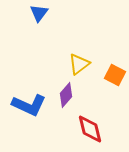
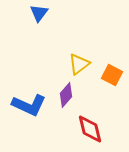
orange square: moved 3 px left
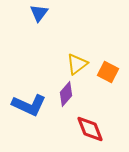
yellow triangle: moved 2 px left
orange square: moved 4 px left, 3 px up
purple diamond: moved 1 px up
red diamond: rotated 8 degrees counterclockwise
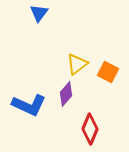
red diamond: rotated 44 degrees clockwise
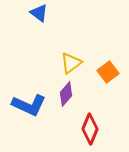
blue triangle: rotated 30 degrees counterclockwise
yellow triangle: moved 6 px left, 1 px up
orange square: rotated 25 degrees clockwise
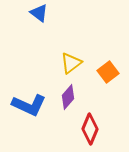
purple diamond: moved 2 px right, 3 px down
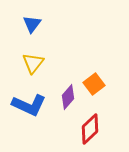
blue triangle: moved 7 px left, 11 px down; rotated 30 degrees clockwise
yellow triangle: moved 38 px left; rotated 15 degrees counterclockwise
orange square: moved 14 px left, 12 px down
red diamond: rotated 24 degrees clockwise
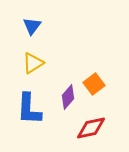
blue triangle: moved 2 px down
yellow triangle: rotated 20 degrees clockwise
blue L-shape: moved 4 px down; rotated 68 degrees clockwise
red diamond: moved 1 px right, 1 px up; rotated 32 degrees clockwise
